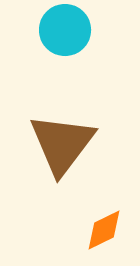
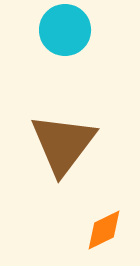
brown triangle: moved 1 px right
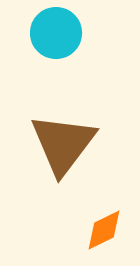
cyan circle: moved 9 px left, 3 px down
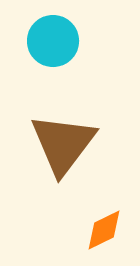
cyan circle: moved 3 px left, 8 px down
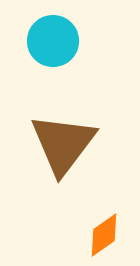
orange diamond: moved 5 px down; rotated 9 degrees counterclockwise
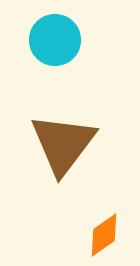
cyan circle: moved 2 px right, 1 px up
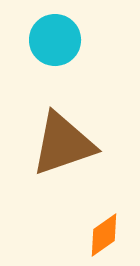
brown triangle: rotated 34 degrees clockwise
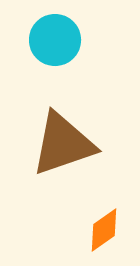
orange diamond: moved 5 px up
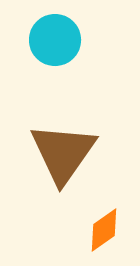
brown triangle: moved 9 px down; rotated 36 degrees counterclockwise
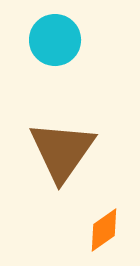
brown triangle: moved 1 px left, 2 px up
